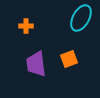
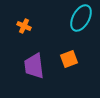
orange cross: moved 2 px left; rotated 24 degrees clockwise
purple trapezoid: moved 2 px left, 2 px down
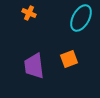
orange cross: moved 5 px right, 13 px up
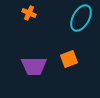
purple trapezoid: rotated 84 degrees counterclockwise
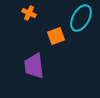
orange square: moved 13 px left, 23 px up
purple trapezoid: rotated 84 degrees clockwise
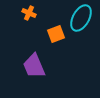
orange square: moved 2 px up
purple trapezoid: rotated 16 degrees counterclockwise
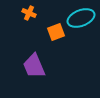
cyan ellipse: rotated 40 degrees clockwise
orange square: moved 2 px up
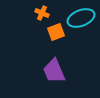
orange cross: moved 13 px right
purple trapezoid: moved 20 px right, 5 px down
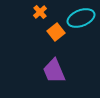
orange cross: moved 2 px left, 1 px up; rotated 24 degrees clockwise
orange square: rotated 18 degrees counterclockwise
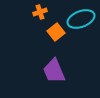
orange cross: rotated 24 degrees clockwise
cyan ellipse: moved 1 px down
